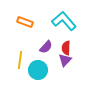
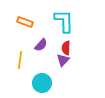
cyan L-shape: rotated 40 degrees clockwise
purple semicircle: moved 5 px left, 2 px up
purple triangle: moved 2 px left
cyan circle: moved 4 px right, 13 px down
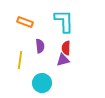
purple semicircle: moved 1 px left, 1 px down; rotated 48 degrees counterclockwise
purple triangle: rotated 32 degrees clockwise
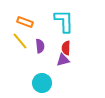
yellow line: moved 19 px up; rotated 48 degrees counterclockwise
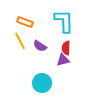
yellow line: rotated 12 degrees clockwise
purple semicircle: rotated 128 degrees clockwise
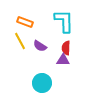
purple triangle: rotated 16 degrees clockwise
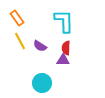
orange rectangle: moved 8 px left, 4 px up; rotated 35 degrees clockwise
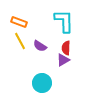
orange rectangle: moved 2 px right, 4 px down; rotated 35 degrees counterclockwise
purple triangle: rotated 32 degrees counterclockwise
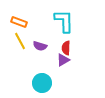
purple semicircle: rotated 16 degrees counterclockwise
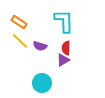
orange rectangle: rotated 14 degrees clockwise
yellow line: rotated 18 degrees counterclockwise
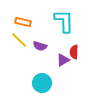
orange rectangle: moved 4 px right; rotated 21 degrees counterclockwise
yellow line: moved 1 px left, 1 px up
red semicircle: moved 8 px right, 4 px down
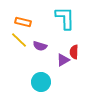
cyan L-shape: moved 1 px right, 3 px up
cyan circle: moved 1 px left, 1 px up
